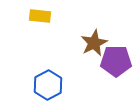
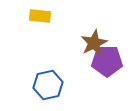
purple pentagon: moved 9 px left
blue hexagon: rotated 16 degrees clockwise
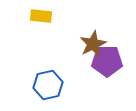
yellow rectangle: moved 1 px right
brown star: moved 1 px left, 1 px down
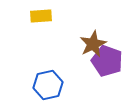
yellow rectangle: rotated 10 degrees counterclockwise
purple pentagon: rotated 20 degrees clockwise
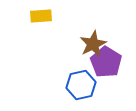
purple pentagon: moved 1 px left, 1 px down; rotated 12 degrees clockwise
blue hexagon: moved 33 px right
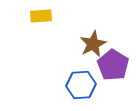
purple pentagon: moved 7 px right, 3 px down
blue hexagon: rotated 8 degrees clockwise
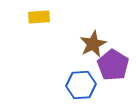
yellow rectangle: moved 2 px left, 1 px down
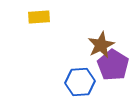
brown star: moved 8 px right, 1 px down
blue hexagon: moved 1 px left, 3 px up
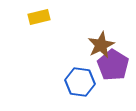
yellow rectangle: rotated 10 degrees counterclockwise
blue hexagon: rotated 12 degrees clockwise
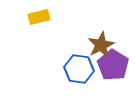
blue hexagon: moved 1 px left, 13 px up
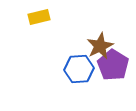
brown star: moved 1 px left, 1 px down
blue hexagon: rotated 12 degrees counterclockwise
